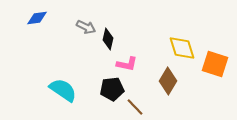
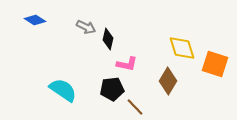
blue diamond: moved 2 px left, 2 px down; rotated 40 degrees clockwise
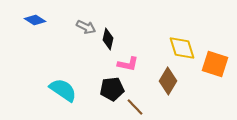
pink L-shape: moved 1 px right
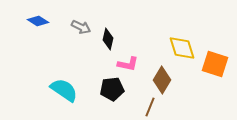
blue diamond: moved 3 px right, 1 px down
gray arrow: moved 5 px left
brown diamond: moved 6 px left, 1 px up
cyan semicircle: moved 1 px right
brown line: moved 15 px right; rotated 66 degrees clockwise
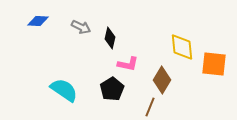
blue diamond: rotated 30 degrees counterclockwise
black diamond: moved 2 px right, 1 px up
yellow diamond: moved 1 px up; rotated 12 degrees clockwise
orange square: moved 1 px left; rotated 12 degrees counterclockwise
black pentagon: rotated 25 degrees counterclockwise
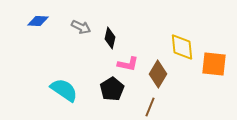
brown diamond: moved 4 px left, 6 px up
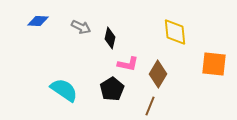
yellow diamond: moved 7 px left, 15 px up
brown line: moved 1 px up
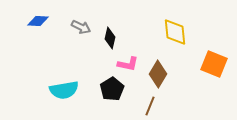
orange square: rotated 16 degrees clockwise
cyan semicircle: rotated 136 degrees clockwise
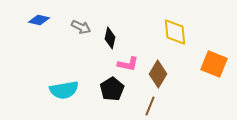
blue diamond: moved 1 px right, 1 px up; rotated 10 degrees clockwise
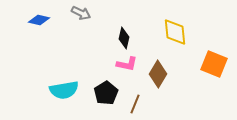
gray arrow: moved 14 px up
black diamond: moved 14 px right
pink L-shape: moved 1 px left
black pentagon: moved 6 px left, 4 px down
brown line: moved 15 px left, 2 px up
